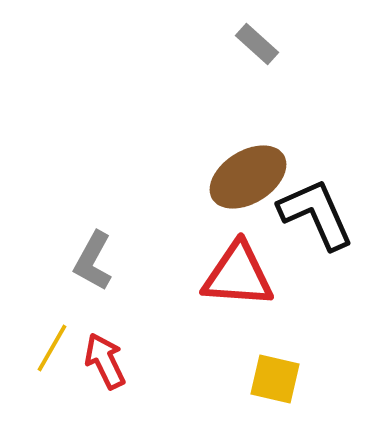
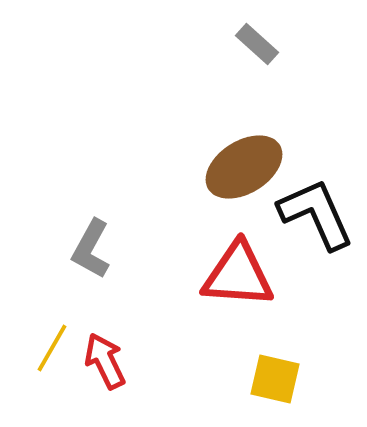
brown ellipse: moved 4 px left, 10 px up
gray L-shape: moved 2 px left, 12 px up
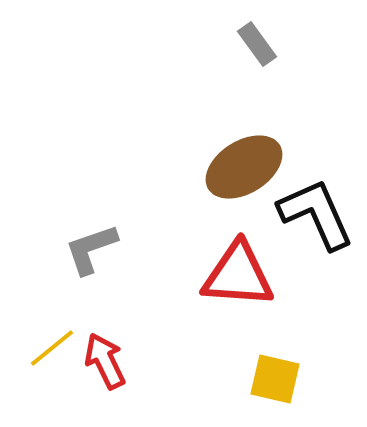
gray rectangle: rotated 12 degrees clockwise
gray L-shape: rotated 42 degrees clockwise
yellow line: rotated 21 degrees clockwise
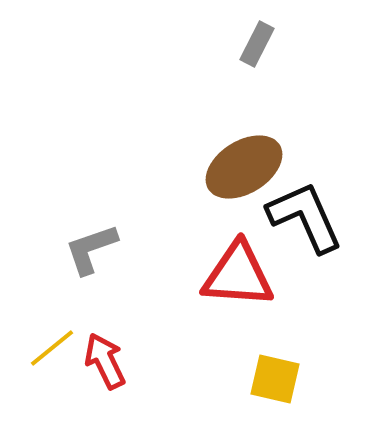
gray rectangle: rotated 63 degrees clockwise
black L-shape: moved 11 px left, 3 px down
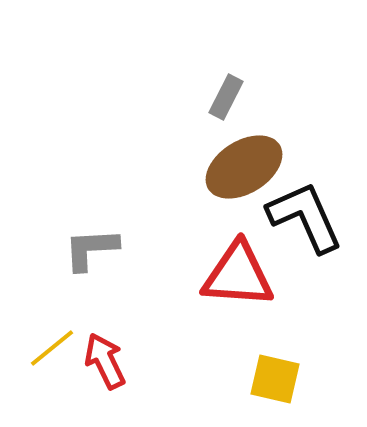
gray rectangle: moved 31 px left, 53 px down
gray L-shape: rotated 16 degrees clockwise
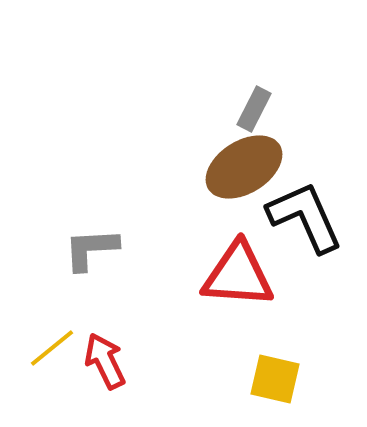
gray rectangle: moved 28 px right, 12 px down
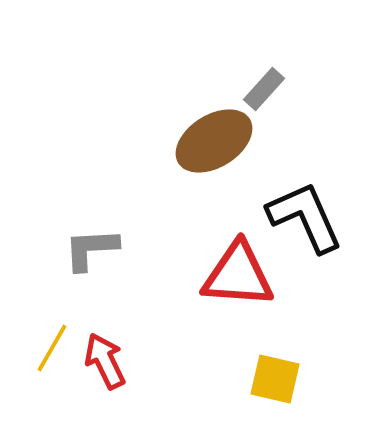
gray rectangle: moved 10 px right, 20 px up; rotated 15 degrees clockwise
brown ellipse: moved 30 px left, 26 px up
yellow line: rotated 21 degrees counterclockwise
